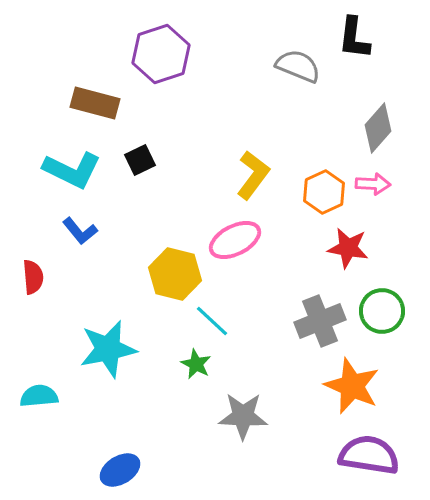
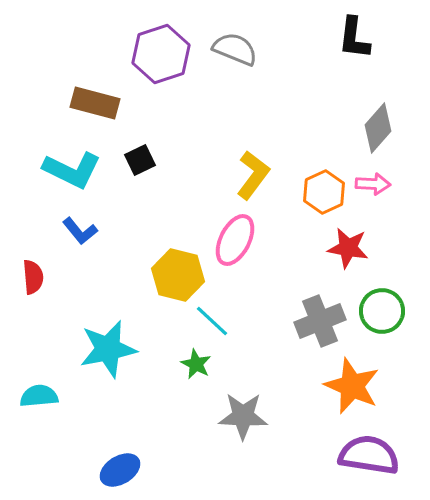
gray semicircle: moved 63 px left, 17 px up
pink ellipse: rotated 36 degrees counterclockwise
yellow hexagon: moved 3 px right, 1 px down
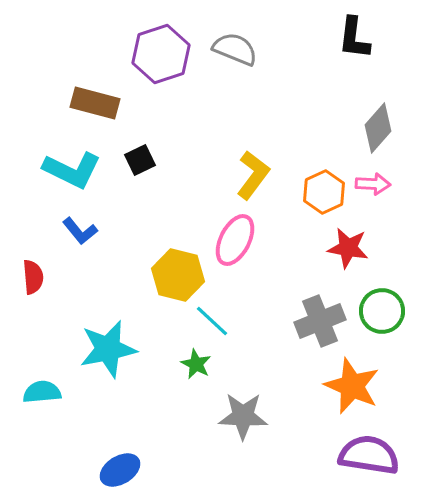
cyan semicircle: moved 3 px right, 4 px up
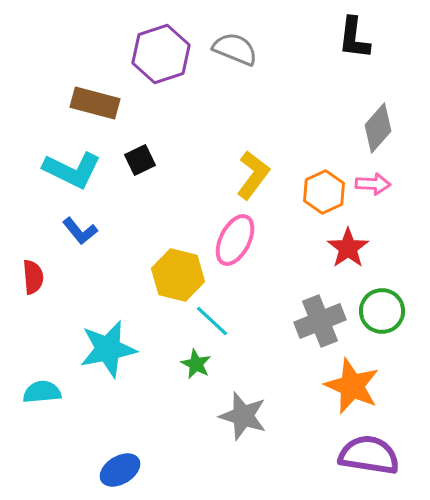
red star: rotated 27 degrees clockwise
gray star: rotated 15 degrees clockwise
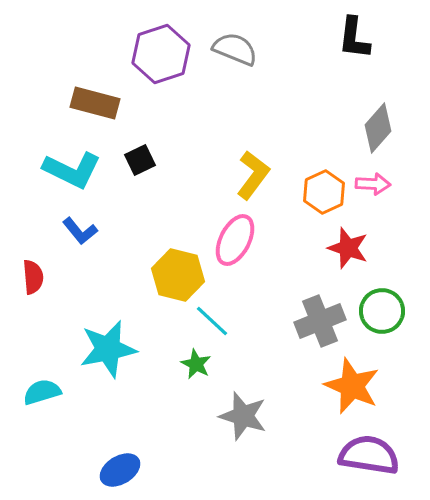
red star: rotated 18 degrees counterclockwise
cyan semicircle: rotated 12 degrees counterclockwise
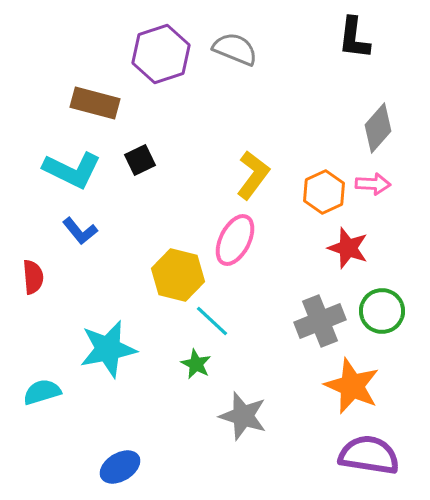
blue ellipse: moved 3 px up
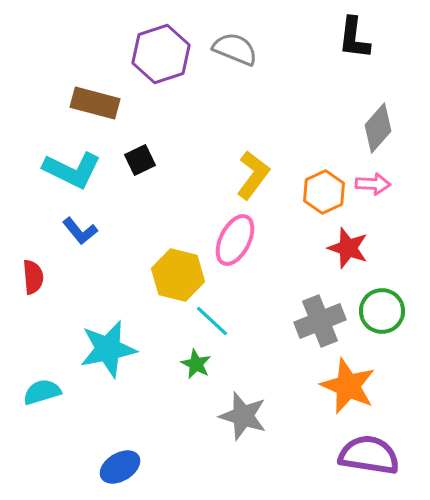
orange star: moved 4 px left
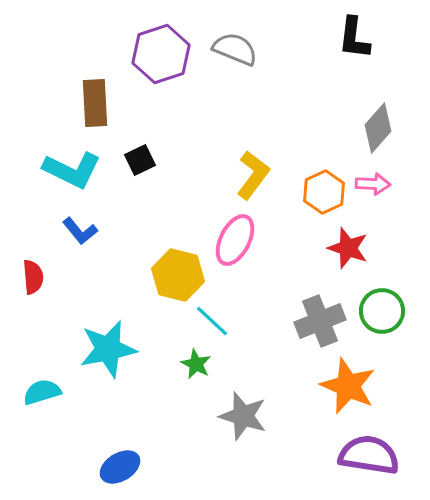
brown rectangle: rotated 72 degrees clockwise
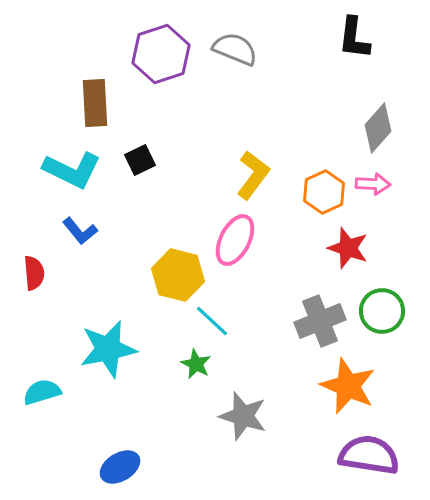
red semicircle: moved 1 px right, 4 px up
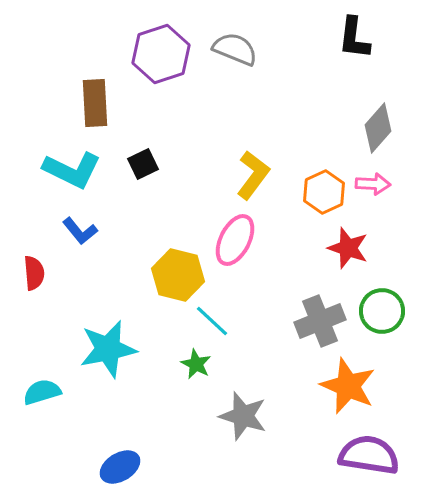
black square: moved 3 px right, 4 px down
